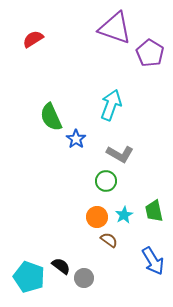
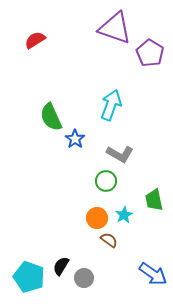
red semicircle: moved 2 px right, 1 px down
blue star: moved 1 px left
green trapezoid: moved 11 px up
orange circle: moved 1 px down
blue arrow: moved 13 px down; rotated 24 degrees counterclockwise
black semicircle: rotated 96 degrees counterclockwise
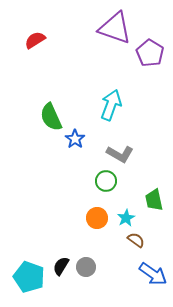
cyan star: moved 2 px right, 3 px down
brown semicircle: moved 27 px right
gray circle: moved 2 px right, 11 px up
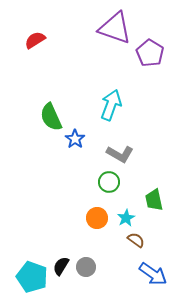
green circle: moved 3 px right, 1 px down
cyan pentagon: moved 3 px right
